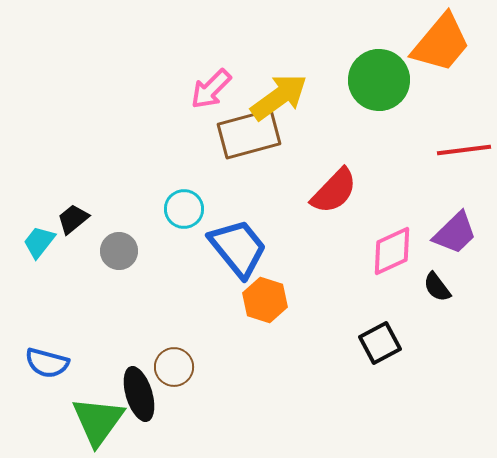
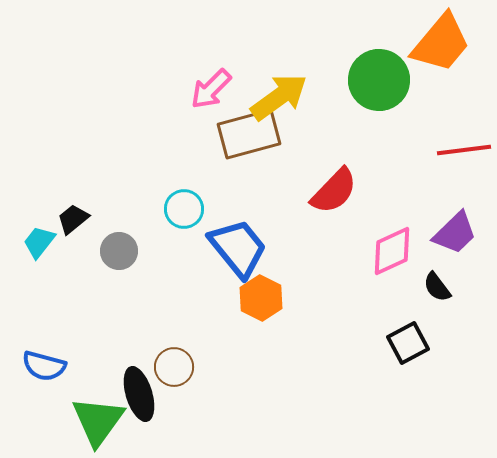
orange hexagon: moved 4 px left, 2 px up; rotated 9 degrees clockwise
black square: moved 28 px right
blue semicircle: moved 3 px left, 3 px down
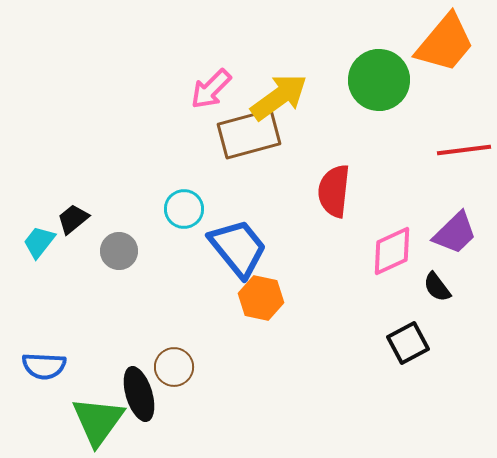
orange trapezoid: moved 4 px right
red semicircle: rotated 142 degrees clockwise
orange hexagon: rotated 15 degrees counterclockwise
blue semicircle: rotated 12 degrees counterclockwise
